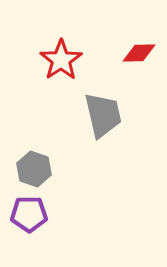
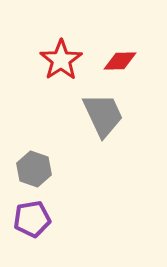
red diamond: moved 19 px left, 8 px down
gray trapezoid: rotated 12 degrees counterclockwise
purple pentagon: moved 3 px right, 5 px down; rotated 9 degrees counterclockwise
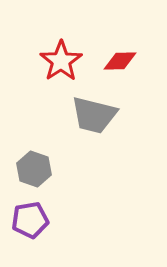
red star: moved 1 px down
gray trapezoid: moved 9 px left; rotated 129 degrees clockwise
purple pentagon: moved 2 px left, 1 px down
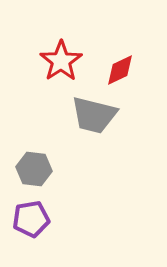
red diamond: moved 9 px down; rotated 24 degrees counterclockwise
gray hexagon: rotated 12 degrees counterclockwise
purple pentagon: moved 1 px right, 1 px up
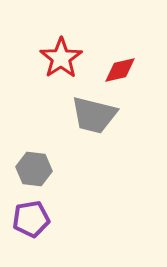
red star: moved 3 px up
red diamond: rotated 12 degrees clockwise
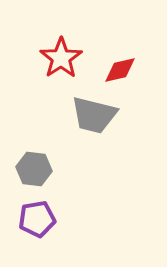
purple pentagon: moved 6 px right
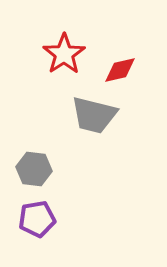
red star: moved 3 px right, 4 px up
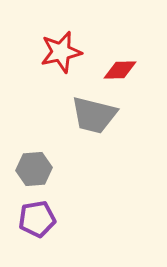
red star: moved 3 px left, 2 px up; rotated 21 degrees clockwise
red diamond: rotated 12 degrees clockwise
gray hexagon: rotated 12 degrees counterclockwise
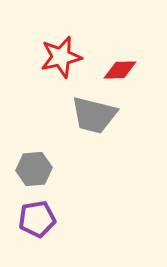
red star: moved 5 px down
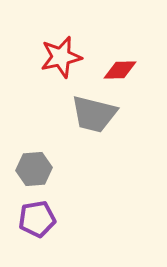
gray trapezoid: moved 1 px up
